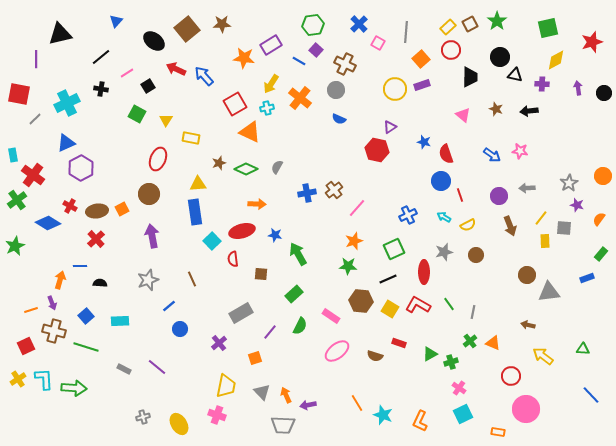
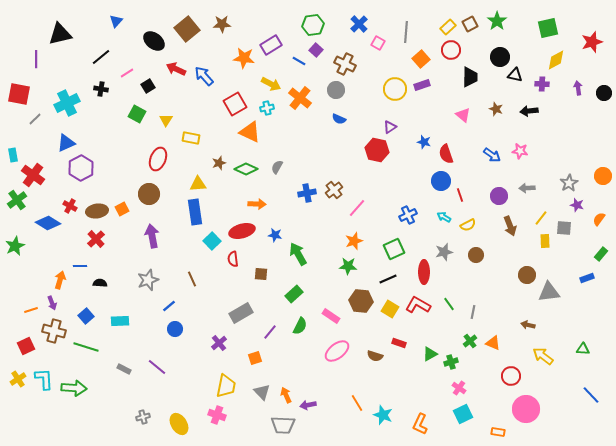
yellow arrow at (271, 84): rotated 96 degrees counterclockwise
blue circle at (180, 329): moved 5 px left
orange L-shape at (420, 421): moved 3 px down
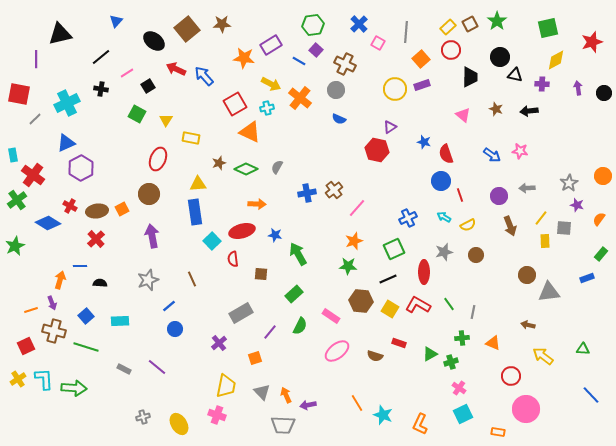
blue cross at (408, 215): moved 3 px down
green cross at (470, 341): moved 8 px left, 3 px up; rotated 32 degrees clockwise
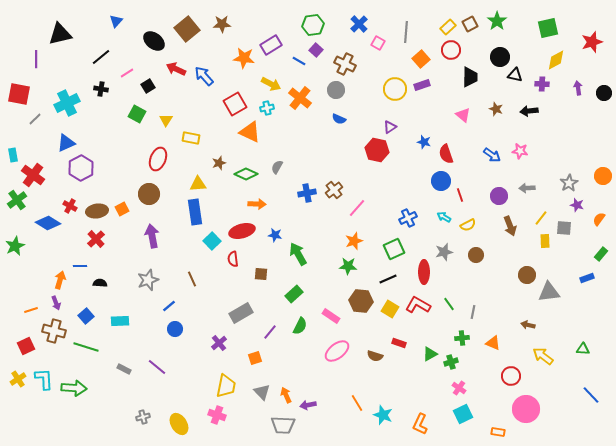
green diamond at (246, 169): moved 5 px down
purple arrow at (52, 303): moved 4 px right
